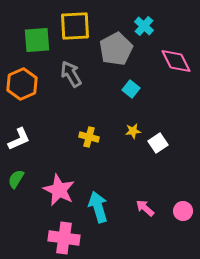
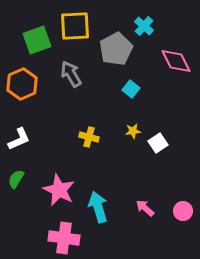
green square: rotated 16 degrees counterclockwise
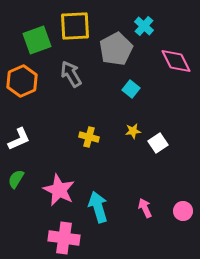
orange hexagon: moved 3 px up
pink arrow: rotated 24 degrees clockwise
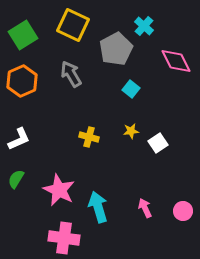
yellow square: moved 2 px left, 1 px up; rotated 28 degrees clockwise
green square: moved 14 px left, 5 px up; rotated 12 degrees counterclockwise
yellow star: moved 2 px left
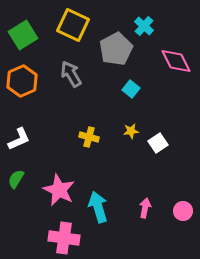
pink arrow: rotated 36 degrees clockwise
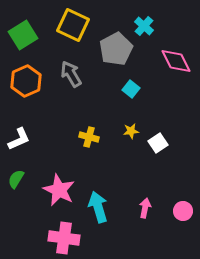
orange hexagon: moved 4 px right
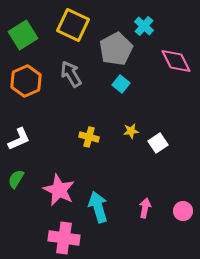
cyan square: moved 10 px left, 5 px up
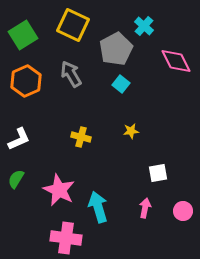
yellow cross: moved 8 px left
white square: moved 30 px down; rotated 24 degrees clockwise
pink cross: moved 2 px right
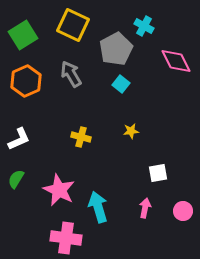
cyan cross: rotated 12 degrees counterclockwise
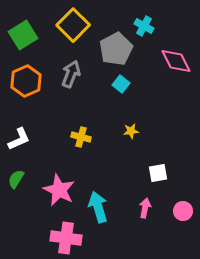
yellow square: rotated 20 degrees clockwise
gray arrow: rotated 52 degrees clockwise
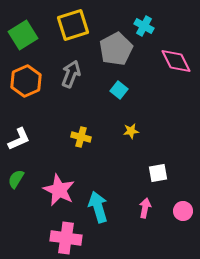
yellow square: rotated 28 degrees clockwise
cyan square: moved 2 px left, 6 px down
